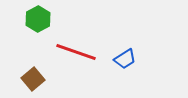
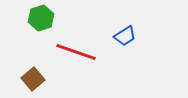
green hexagon: moved 3 px right, 1 px up; rotated 10 degrees clockwise
blue trapezoid: moved 23 px up
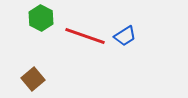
green hexagon: rotated 15 degrees counterclockwise
red line: moved 9 px right, 16 px up
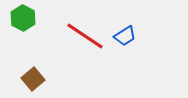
green hexagon: moved 18 px left
red line: rotated 15 degrees clockwise
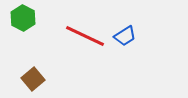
red line: rotated 9 degrees counterclockwise
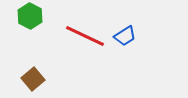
green hexagon: moved 7 px right, 2 px up
